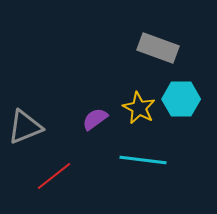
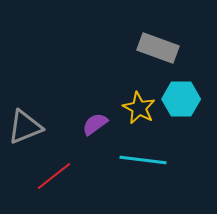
purple semicircle: moved 5 px down
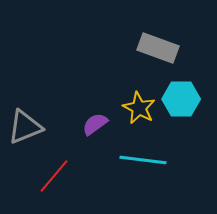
red line: rotated 12 degrees counterclockwise
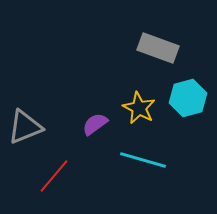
cyan hexagon: moved 7 px right, 1 px up; rotated 15 degrees counterclockwise
cyan line: rotated 9 degrees clockwise
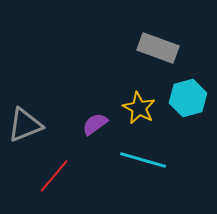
gray triangle: moved 2 px up
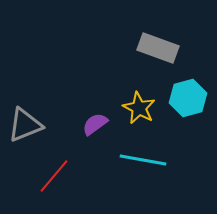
cyan line: rotated 6 degrees counterclockwise
